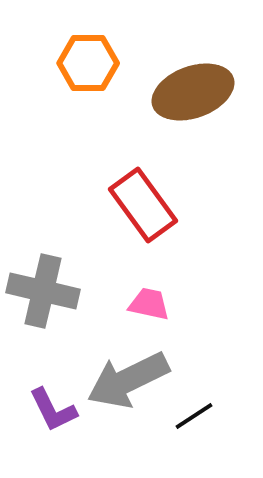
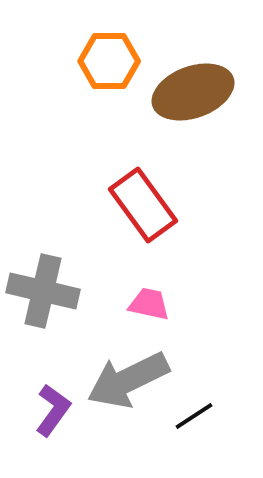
orange hexagon: moved 21 px right, 2 px up
purple L-shape: rotated 118 degrees counterclockwise
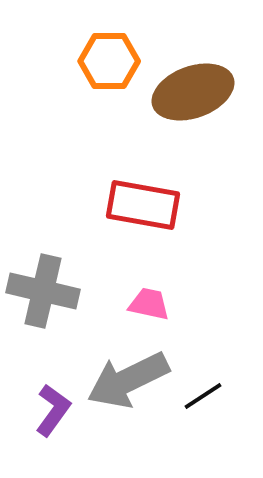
red rectangle: rotated 44 degrees counterclockwise
black line: moved 9 px right, 20 px up
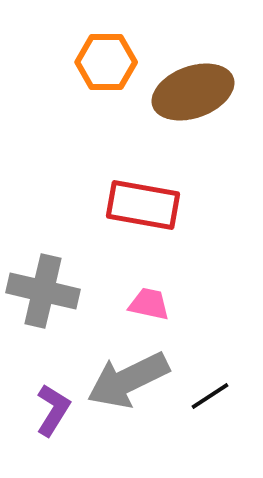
orange hexagon: moved 3 px left, 1 px down
black line: moved 7 px right
purple L-shape: rotated 4 degrees counterclockwise
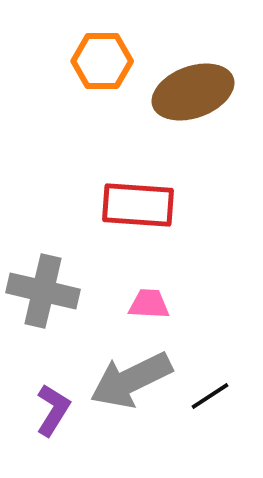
orange hexagon: moved 4 px left, 1 px up
red rectangle: moved 5 px left; rotated 6 degrees counterclockwise
pink trapezoid: rotated 9 degrees counterclockwise
gray arrow: moved 3 px right
